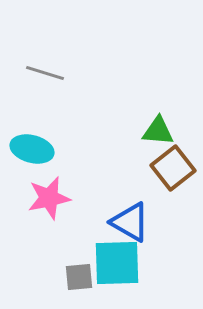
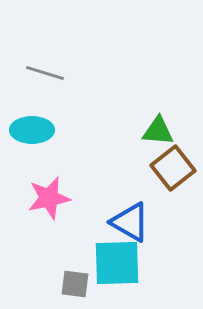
cyan ellipse: moved 19 px up; rotated 15 degrees counterclockwise
gray square: moved 4 px left, 7 px down; rotated 12 degrees clockwise
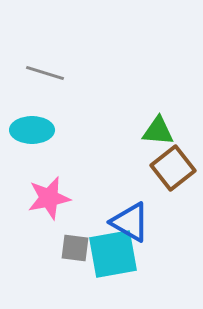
cyan square: moved 4 px left, 9 px up; rotated 8 degrees counterclockwise
gray square: moved 36 px up
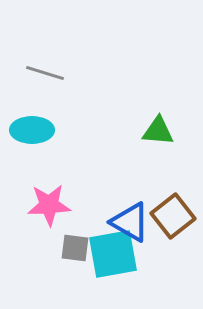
brown square: moved 48 px down
pink star: moved 7 px down; rotated 9 degrees clockwise
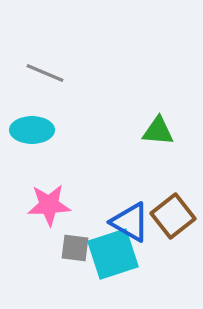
gray line: rotated 6 degrees clockwise
cyan square: rotated 8 degrees counterclockwise
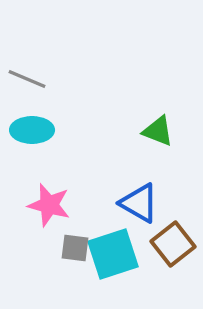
gray line: moved 18 px left, 6 px down
green triangle: rotated 16 degrees clockwise
pink star: rotated 18 degrees clockwise
brown square: moved 28 px down
blue triangle: moved 9 px right, 19 px up
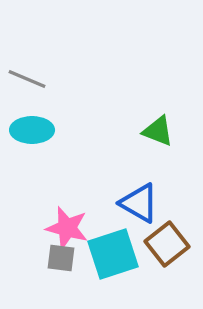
pink star: moved 18 px right, 23 px down
brown square: moved 6 px left
gray square: moved 14 px left, 10 px down
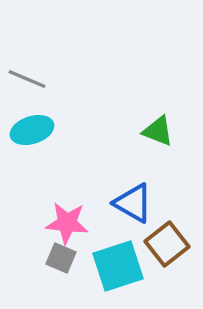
cyan ellipse: rotated 18 degrees counterclockwise
blue triangle: moved 6 px left
pink star: moved 5 px up; rotated 9 degrees counterclockwise
cyan square: moved 5 px right, 12 px down
gray square: rotated 16 degrees clockwise
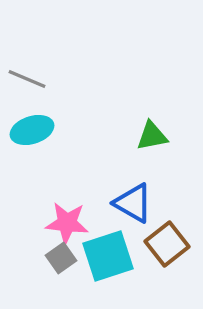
green triangle: moved 6 px left, 5 px down; rotated 32 degrees counterclockwise
gray square: rotated 32 degrees clockwise
cyan square: moved 10 px left, 10 px up
